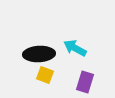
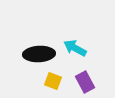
yellow square: moved 8 px right, 6 px down
purple rectangle: rotated 45 degrees counterclockwise
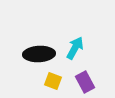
cyan arrow: rotated 90 degrees clockwise
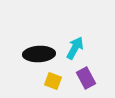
purple rectangle: moved 1 px right, 4 px up
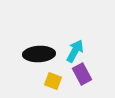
cyan arrow: moved 3 px down
purple rectangle: moved 4 px left, 4 px up
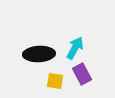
cyan arrow: moved 3 px up
yellow square: moved 2 px right; rotated 12 degrees counterclockwise
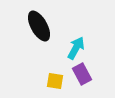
cyan arrow: moved 1 px right
black ellipse: moved 28 px up; rotated 64 degrees clockwise
